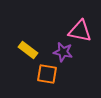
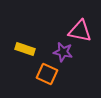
yellow rectangle: moved 3 px left, 1 px up; rotated 18 degrees counterclockwise
orange square: rotated 15 degrees clockwise
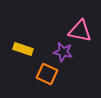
yellow rectangle: moved 2 px left
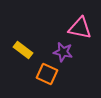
pink triangle: moved 3 px up
yellow rectangle: moved 1 px down; rotated 18 degrees clockwise
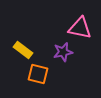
purple star: rotated 24 degrees counterclockwise
orange square: moved 9 px left; rotated 10 degrees counterclockwise
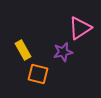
pink triangle: rotated 45 degrees counterclockwise
yellow rectangle: rotated 24 degrees clockwise
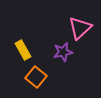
pink triangle: rotated 10 degrees counterclockwise
orange square: moved 2 px left, 3 px down; rotated 25 degrees clockwise
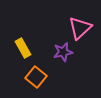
yellow rectangle: moved 2 px up
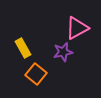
pink triangle: moved 3 px left; rotated 15 degrees clockwise
orange square: moved 3 px up
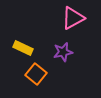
pink triangle: moved 4 px left, 10 px up
yellow rectangle: rotated 36 degrees counterclockwise
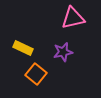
pink triangle: rotated 15 degrees clockwise
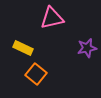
pink triangle: moved 21 px left
purple star: moved 24 px right, 4 px up
